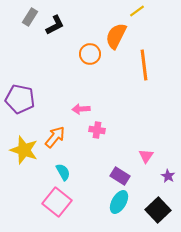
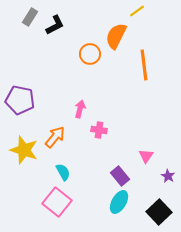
purple pentagon: moved 1 px down
pink arrow: moved 1 px left; rotated 108 degrees clockwise
pink cross: moved 2 px right
purple rectangle: rotated 18 degrees clockwise
black square: moved 1 px right, 2 px down
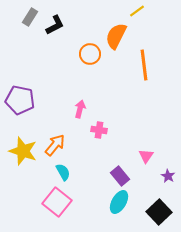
orange arrow: moved 8 px down
yellow star: moved 1 px left, 1 px down
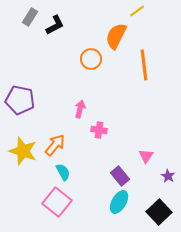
orange circle: moved 1 px right, 5 px down
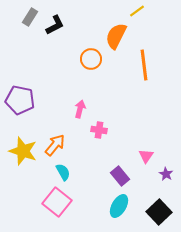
purple star: moved 2 px left, 2 px up
cyan ellipse: moved 4 px down
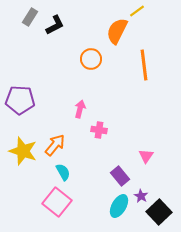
orange semicircle: moved 1 px right, 5 px up
purple pentagon: rotated 8 degrees counterclockwise
purple star: moved 25 px left, 22 px down
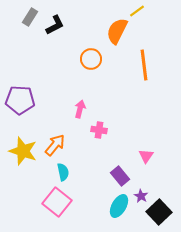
cyan semicircle: rotated 18 degrees clockwise
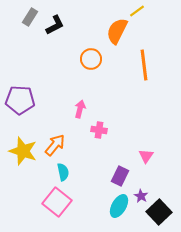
purple rectangle: rotated 66 degrees clockwise
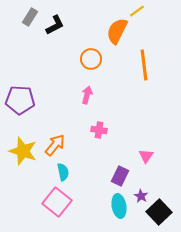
pink arrow: moved 7 px right, 14 px up
cyan ellipse: rotated 40 degrees counterclockwise
